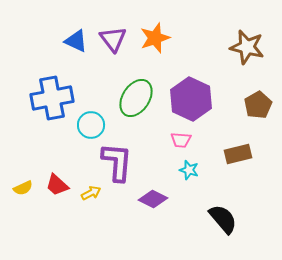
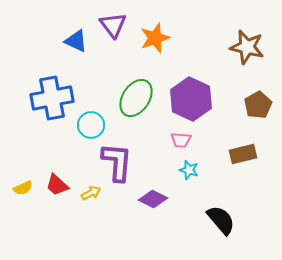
purple triangle: moved 14 px up
brown rectangle: moved 5 px right
black semicircle: moved 2 px left, 1 px down
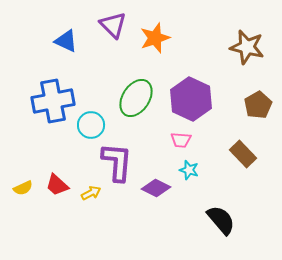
purple triangle: rotated 8 degrees counterclockwise
blue triangle: moved 10 px left
blue cross: moved 1 px right, 3 px down
brown rectangle: rotated 60 degrees clockwise
purple diamond: moved 3 px right, 11 px up
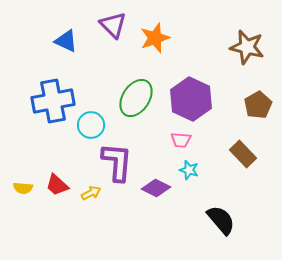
yellow semicircle: rotated 30 degrees clockwise
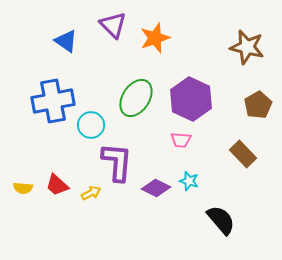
blue triangle: rotated 10 degrees clockwise
cyan star: moved 11 px down
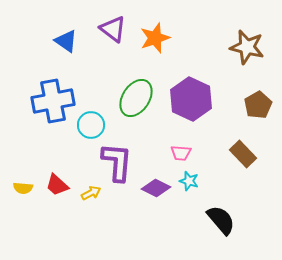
purple triangle: moved 4 px down; rotated 8 degrees counterclockwise
pink trapezoid: moved 13 px down
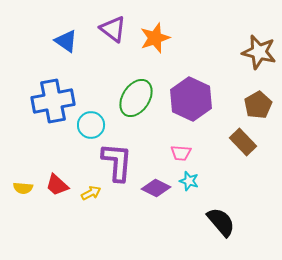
brown star: moved 12 px right, 5 px down
brown rectangle: moved 12 px up
black semicircle: moved 2 px down
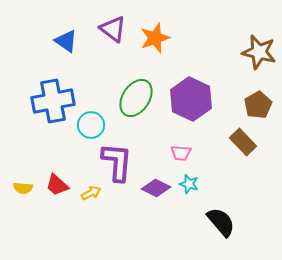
cyan star: moved 3 px down
